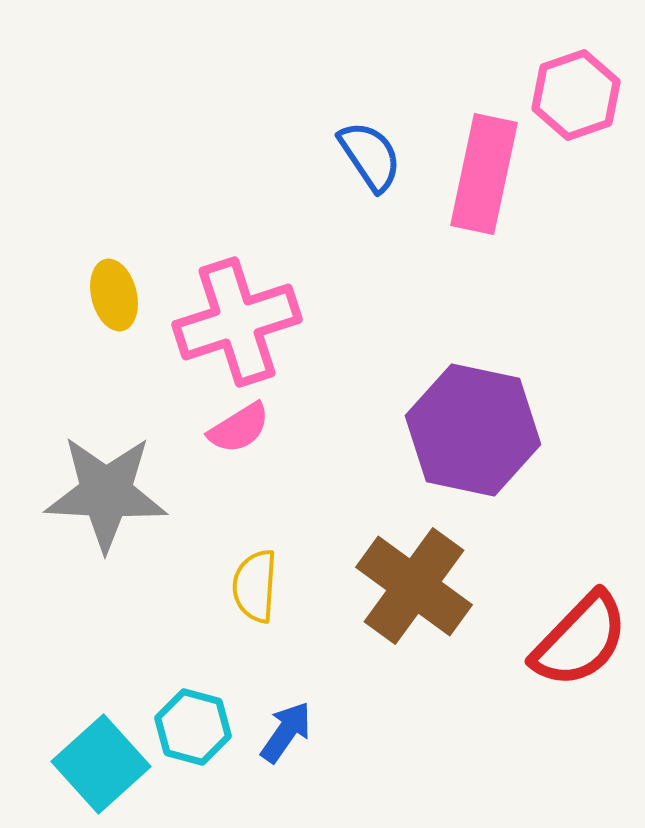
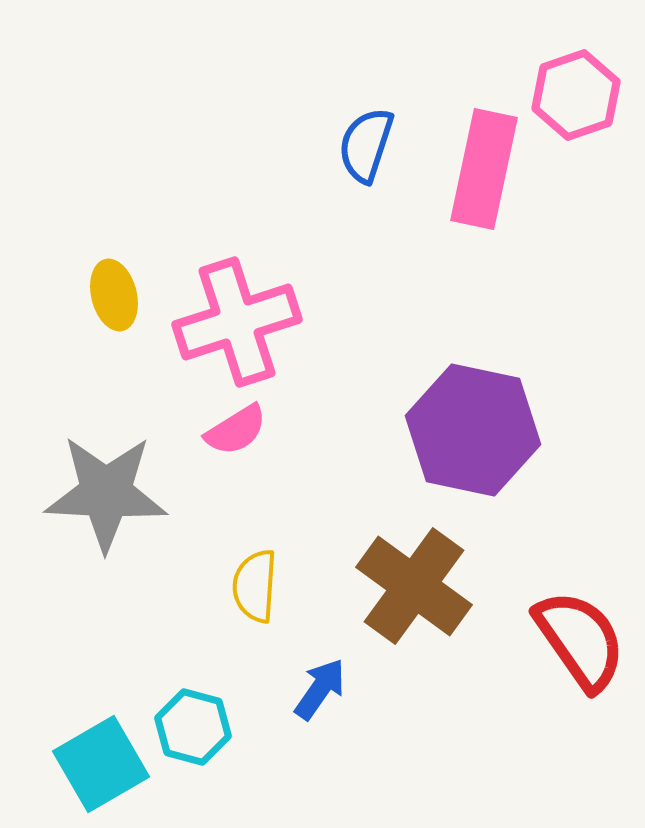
blue semicircle: moved 4 px left, 11 px up; rotated 128 degrees counterclockwise
pink rectangle: moved 5 px up
pink semicircle: moved 3 px left, 2 px down
red semicircle: rotated 79 degrees counterclockwise
blue arrow: moved 34 px right, 43 px up
cyan square: rotated 12 degrees clockwise
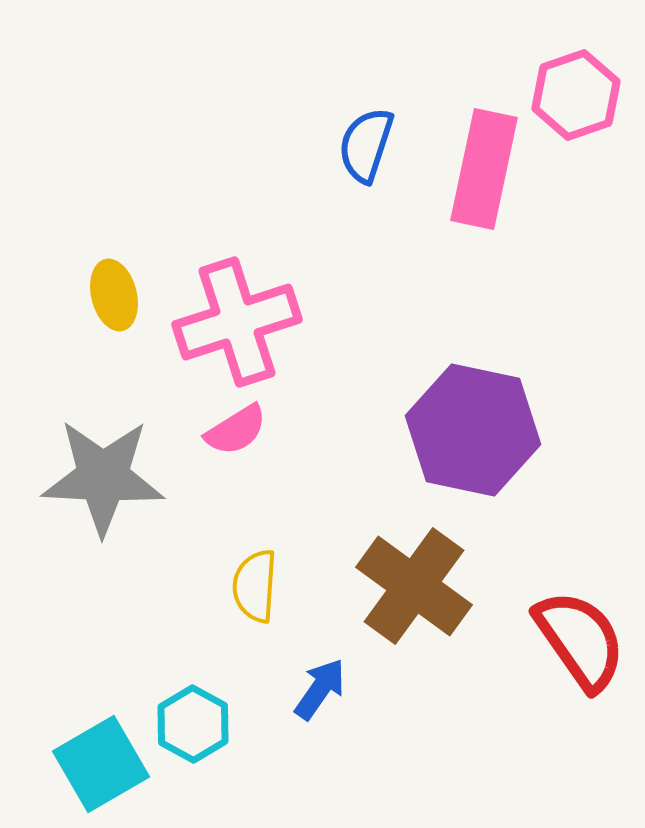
gray star: moved 3 px left, 16 px up
cyan hexagon: moved 3 px up; rotated 14 degrees clockwise
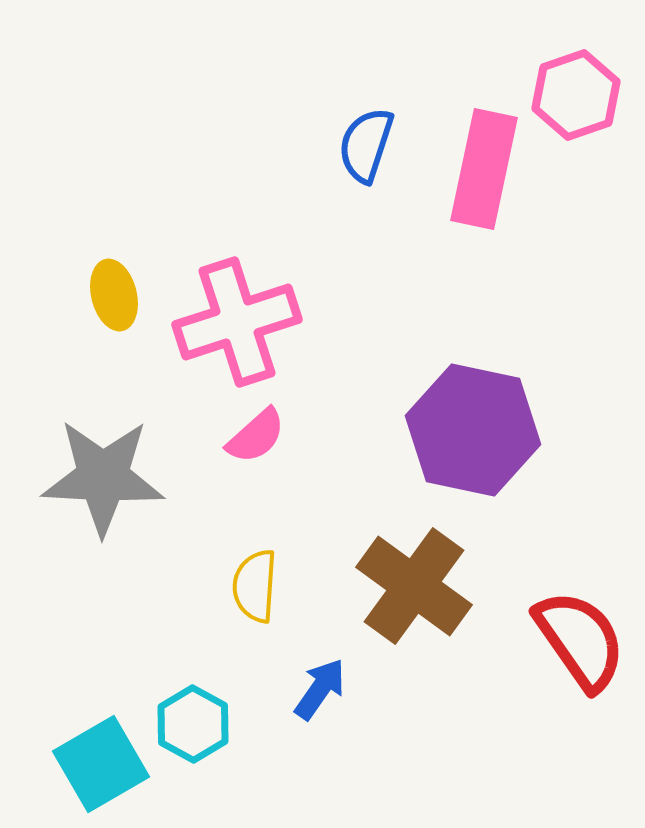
pink semicircle: moved 20 px right, 6 px down; rotated 10 degrees counterclockwise
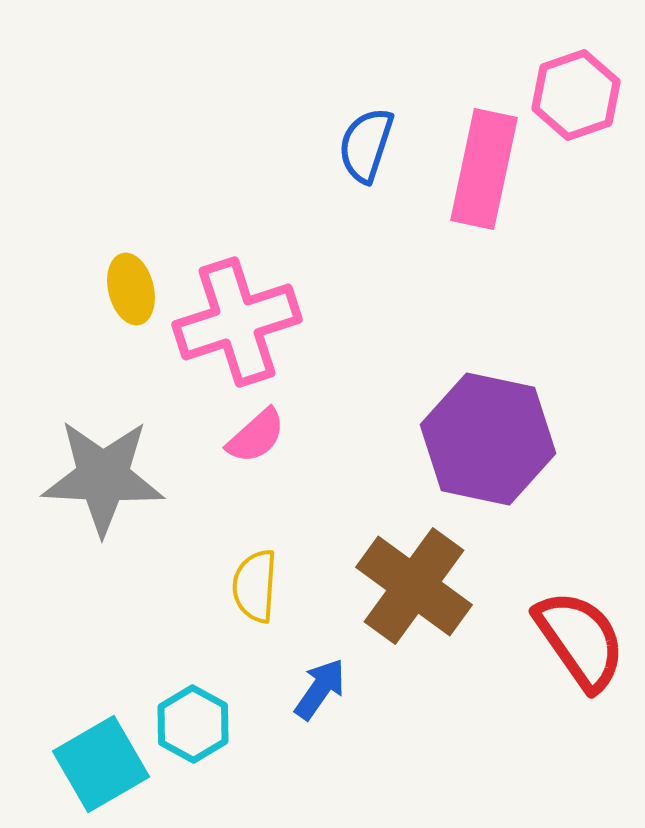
yellow ellipse: moved 17 px right, 6 px up
purple hexagon: moved 15 px right, 9 px down
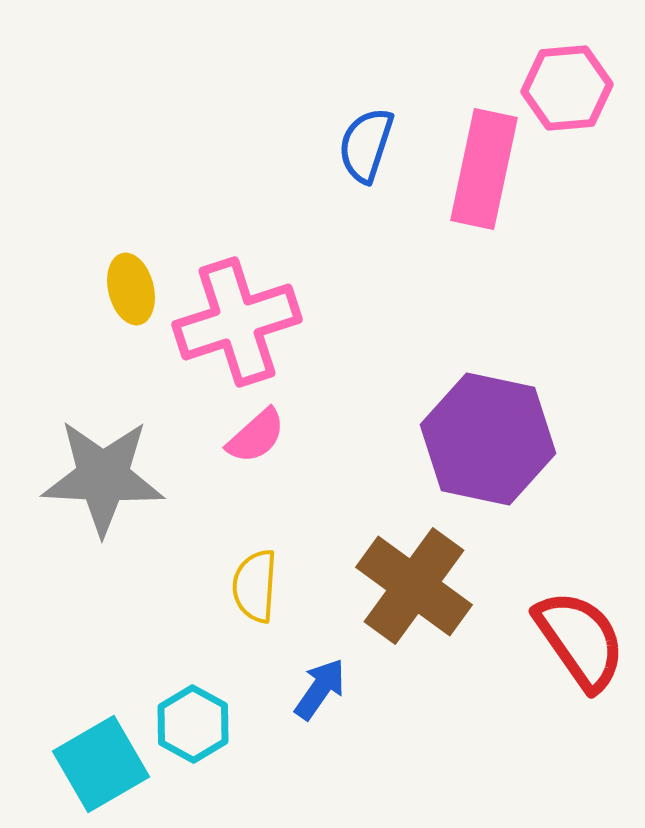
pink hexagon: moved 9 px left, 7 px up; rotated 14 degrees clockwise
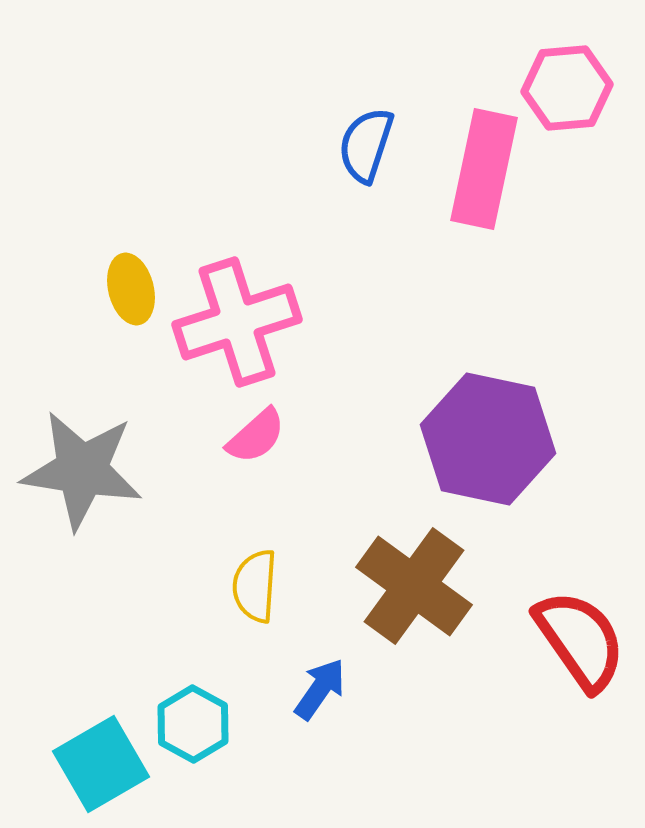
gray star: moved 21 px left, 7 px up; rotated 6 degrees clockwise
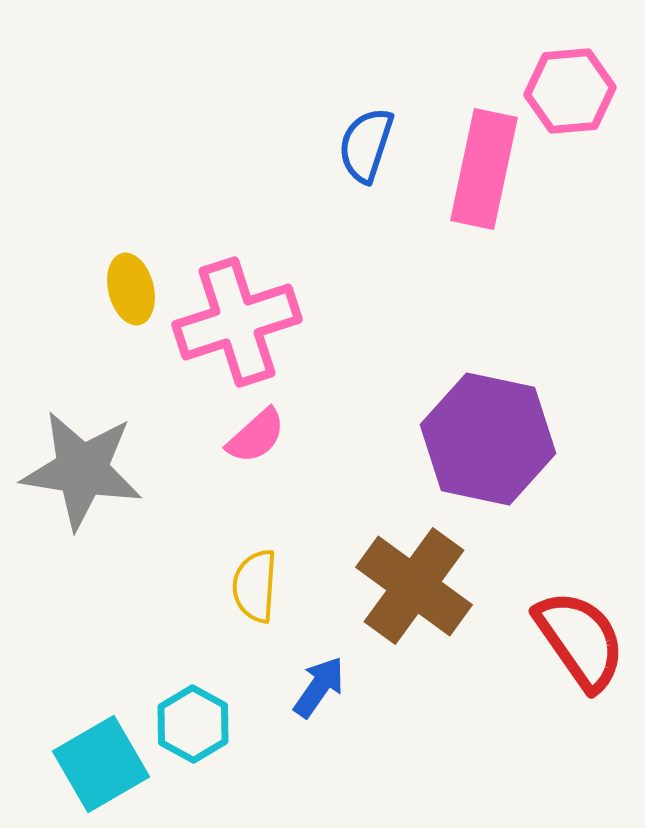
pink hexagon: moved 3 px right, 3 px down
blue arrow: moved 1 px left, 2 px up
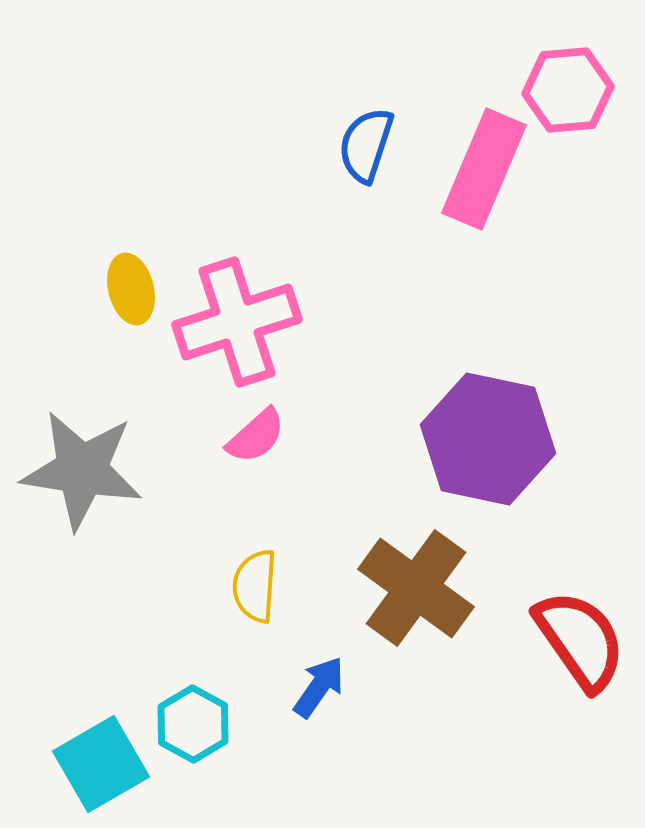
pink hexagon: moved 2 px left, 1 px up
pink rectangle: rotated 11 degrees clockwise
brown cross: moved 2 px right, 2 px down
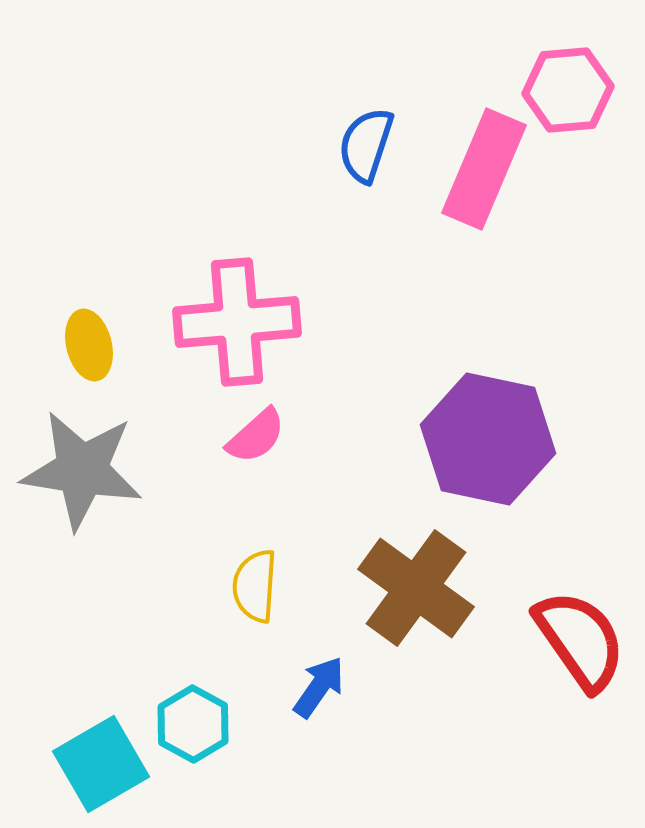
yellow ellipse: moved 42 px left, 56 px down
pink cross: rotated 13 degrees clockwise
